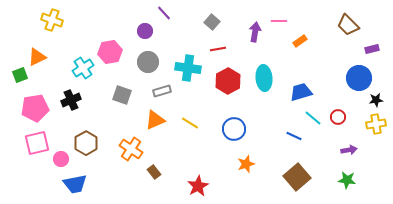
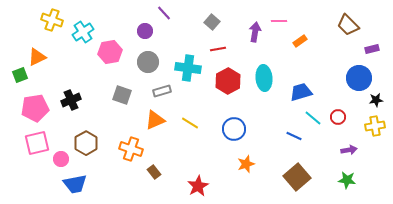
cyan cross at (83, 68): moved 36 px up
yellow cross at (376, 124): moved 1 px left, 2 px down
orange cross at (131, 149): rotated 15 degrees counterclockwise
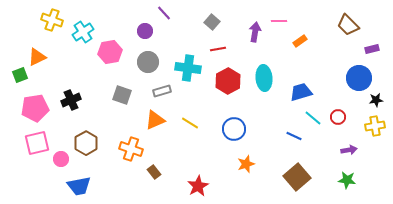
blue trapezoid at (75, 184): moved 4 px right, 2 px down
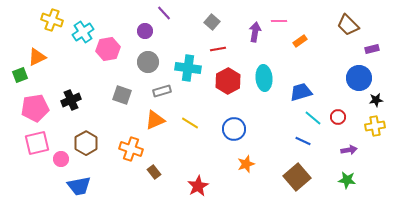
pink hexagon at (110, 52): moved 2 px left, 3 px up
blue line at (294, 136): moved 9 px right, 5 px down
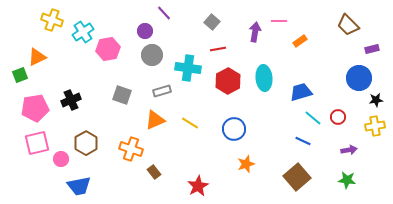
gray circle at (148, 62): moved 4 px right, 7 px up
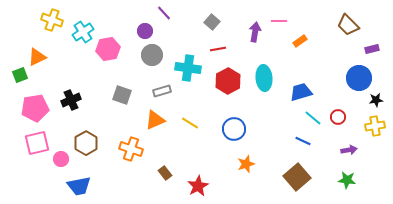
brown rectangle at (154, 172): moved 11 px right, 1 px down
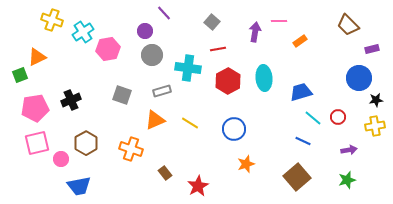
green star at (347, 180): rotated 24 degrees counterclockwise
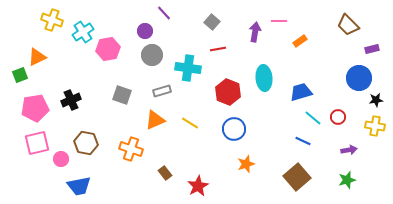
red hexagon at (228, 81): moved 11 px down; rotated 10 degrees counterclockwise
yellow cross at (375, 126): rotated 18 degrees clockwise
brown hexagon at (86, 143): rotated 20 degrees counterclockwise
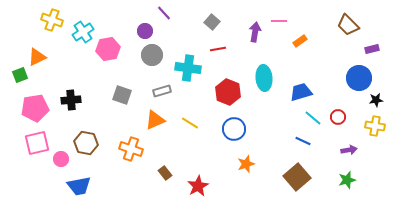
black cross at (71, 100): rotated 18 degrees clockwise
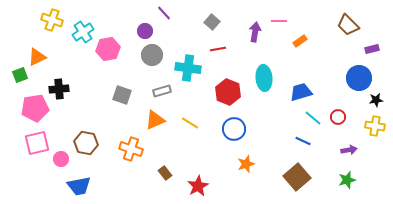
black cross at (71, 100): moved 12 px left, 11 px up
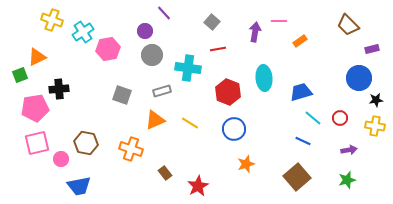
red circle at (338, 117): moved 2 px right, 1 px down
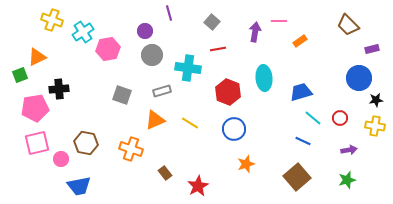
purple line at (164, 13): moved 5 px right; rotated 28 degrees clockwise
